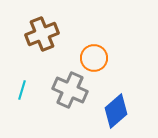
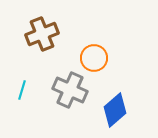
blue diamond: moved 1 px left, 1 px up
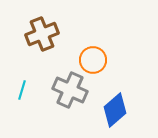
orange circle: moved 1 px left, 2 px down
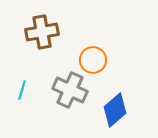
brown cross: moved 2 px up; rotated 12 degrees clockwise
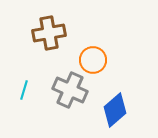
brown cross: moved 7 px right, 1 px down
cyan line: moved 2 px right
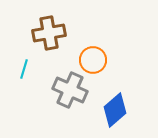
cyan line: moved 21 px up
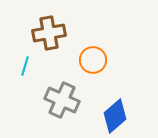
cyan line: moved 1 px right, 3 px up
gray cross: moved 8 px left, 10 px down
blue diamond: moved 6 px down
